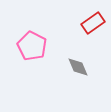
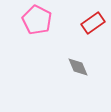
pink pentagon: moved 5 px right, 26 px up
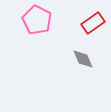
gray diamond: moved 5 px right, 8 px up
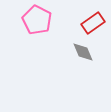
gray diamond: moved 7 px up
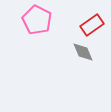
red rectangle: moved 1 px left, 2 px down
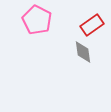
gray diamond: rotated 15 degrees clockwise
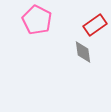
red rectangle: moved 3 px right
